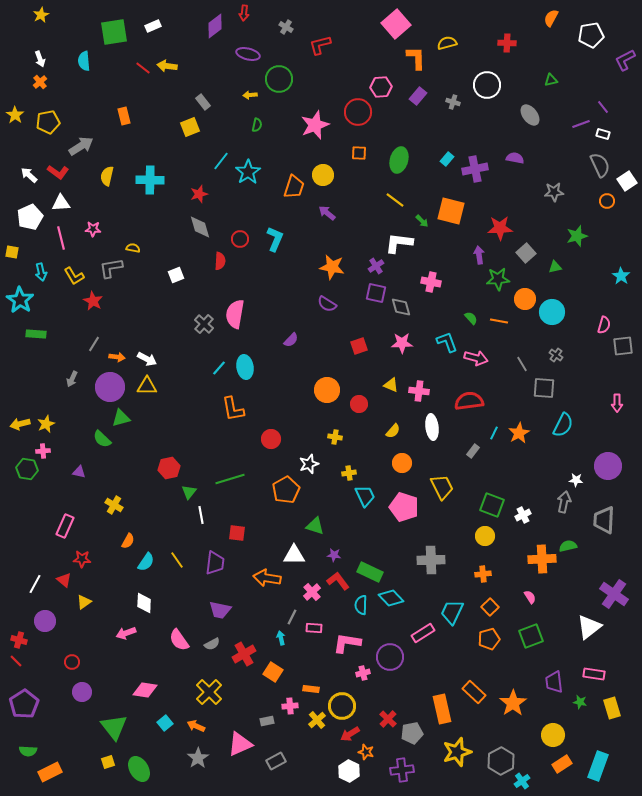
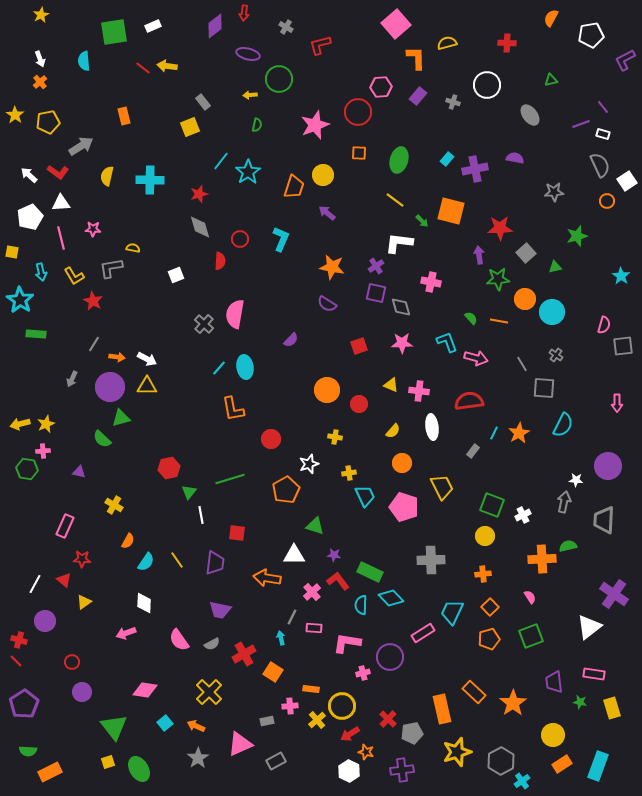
cyan L-shape at (275, 239): moved 6 px right
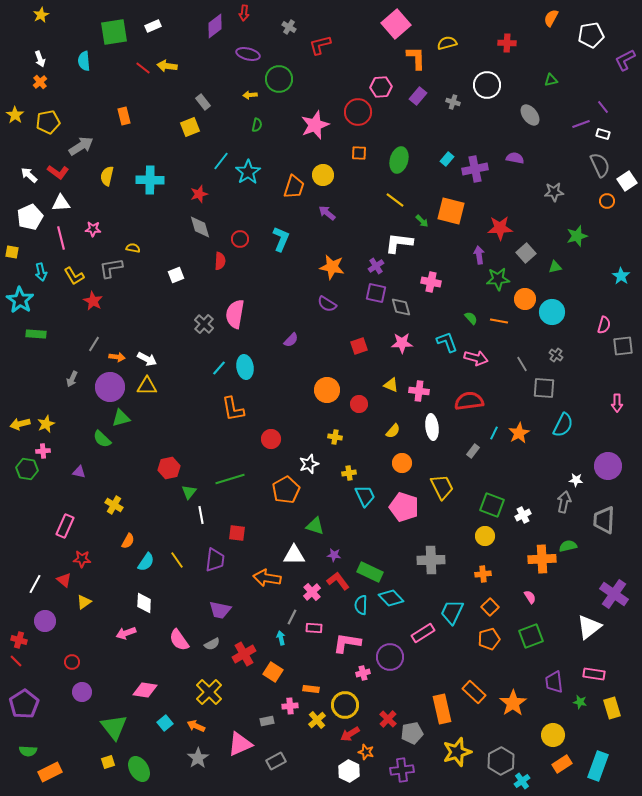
gray cross at (286, 27): moved 3 px right
purple trapezoid at (215, 563): moved 3 px up
yellow circle at (342, 706): moved 3 px right, 1 px up
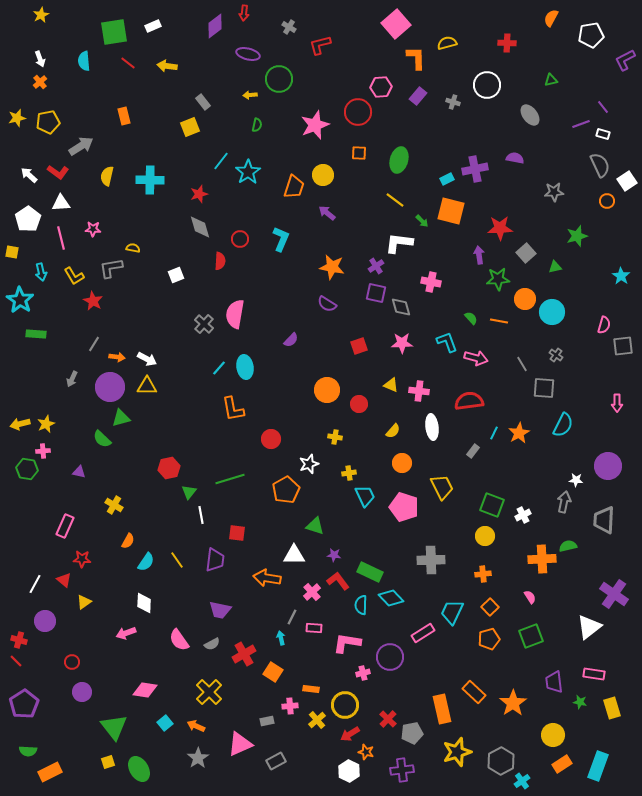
red line at (143, 68): moved 15 px left, 5 px up
yellow star at (15, 115): moved 2 px right, 3 px down; rotated 24 degrees clockwise
cyan rectangle at (447, 159): moved 20 px down; rotated 24 degrees clockwise
white pentagon at (30, 217): moved 2 px left, 2 px down; rotated 10 degrees counterclockwise
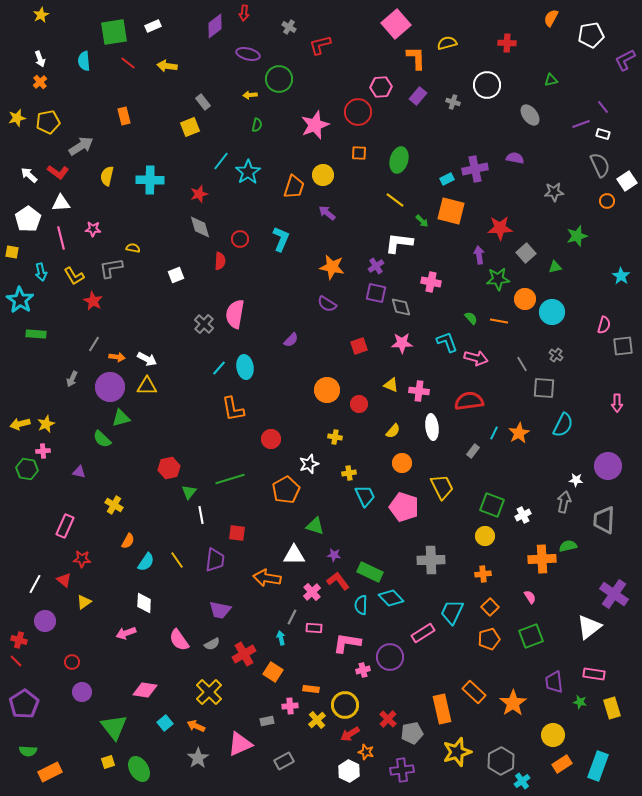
pink cross at (363, 673): moved 3 px up
gray rectangle at (276, 761): moved 8 px right
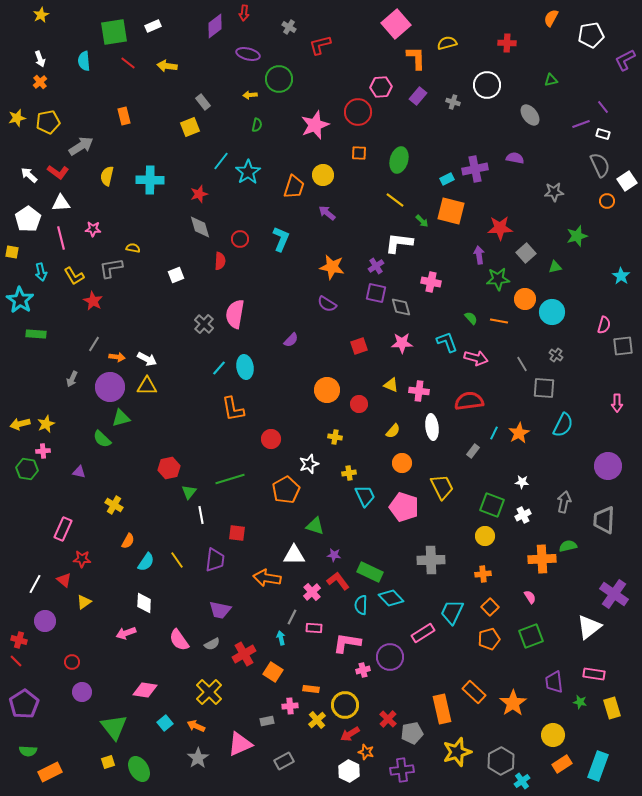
white star at (576, 480): moved 54 px left, 2 px down
pink rectangle at (65, 526): moved 2 px left, 3 px down
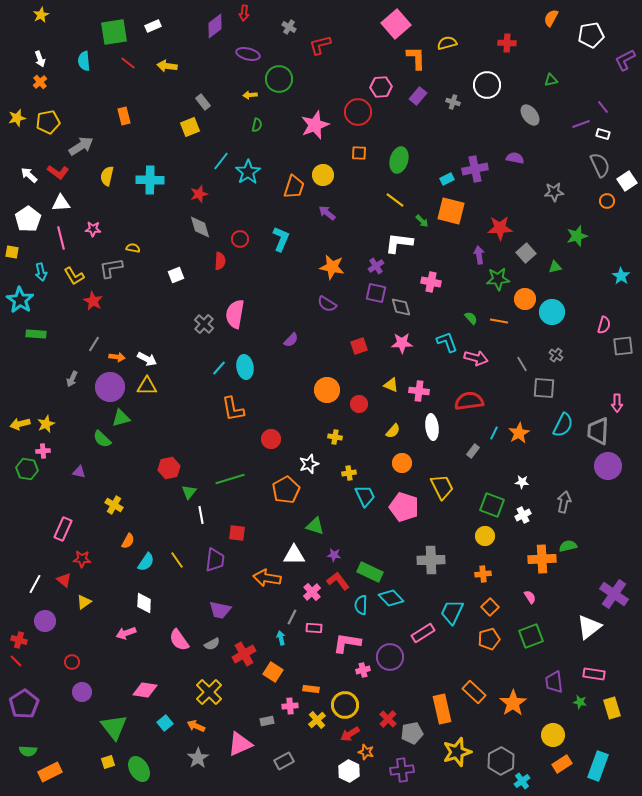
gray trapezoid at (604, 520): moved 6 px left, 89 px up
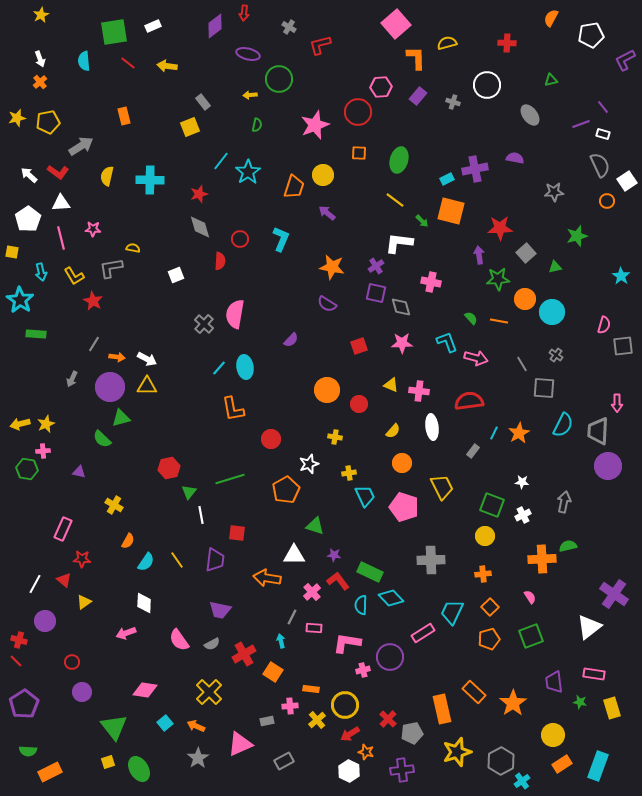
cyan arrow at (281, 638): moved 3 px down
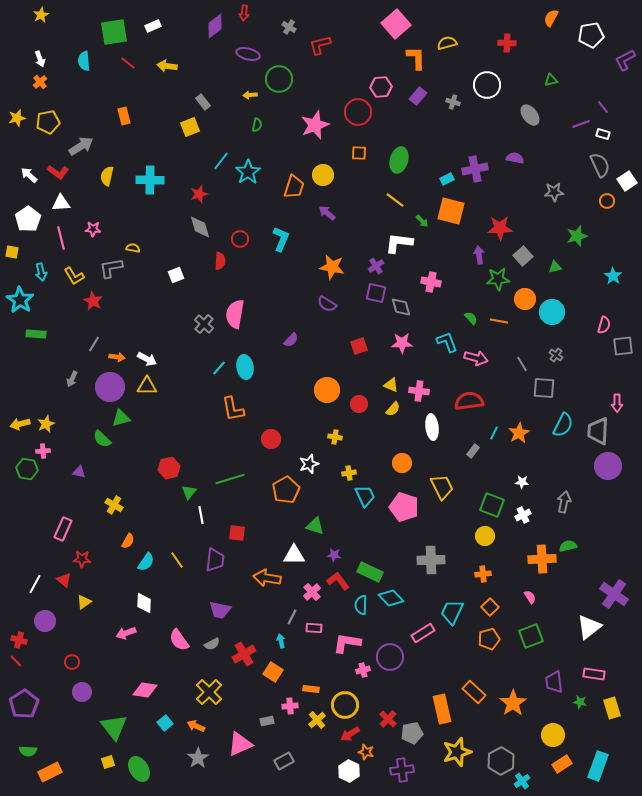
gray square at (526, 253): moved 3 px left, 3 px down
cyan star at (621, 276): moved 8 px left
yellow semicircle at (393, 431): moved 22 px up
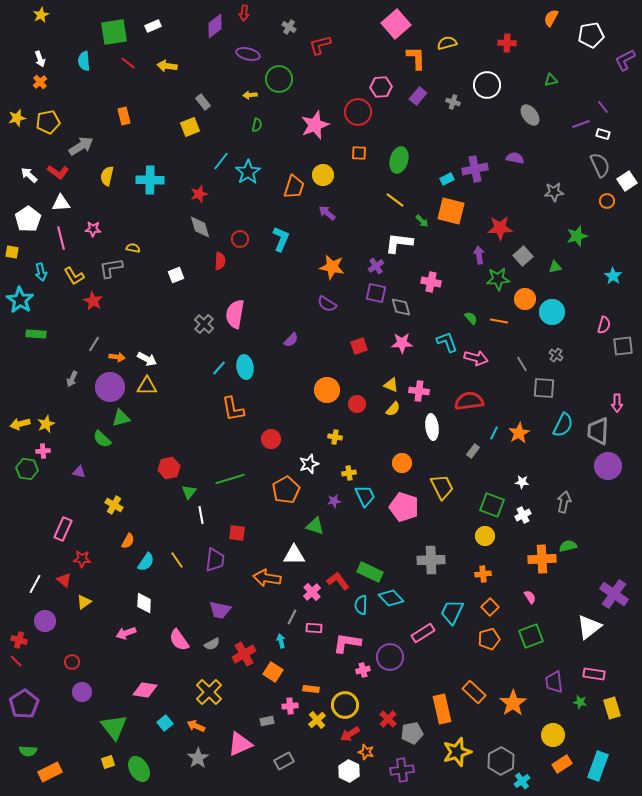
red circle at (359, 404): moved 2 px left
purple star at (334, 555): moved 54 px up; rotated 16 degrees counterclockwise
